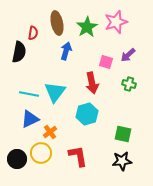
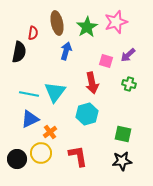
pink square: moved 1 px up
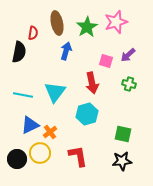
cyan line: moved 6 px left, 1 px down
blue triangle: moved 6 px down
yellow circle: moved 1 px left
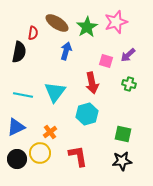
brown ellipse: rotated 45 degrees counterclockwise
blue triangle: moved 14 px left, 2 px down
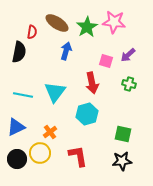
pink star: moved 2 px left; rotated 25 degrees clockwise
red semicircle: moved 1 px left, 1 px up
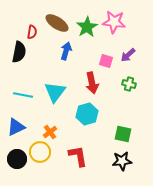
yellow circle: moved 1 px up
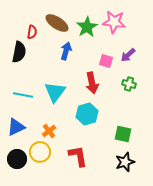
orange cross: moved 1 px left, 1 px up
black star: moved 3 px right, 1 px down; rotated 12 degrees counterclockwise
